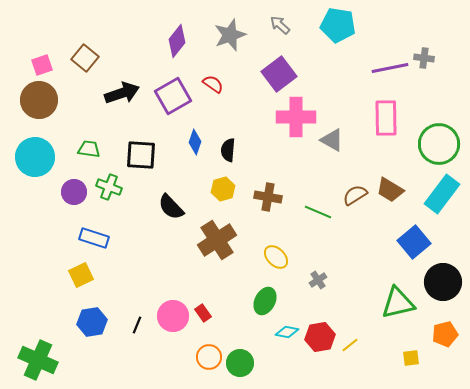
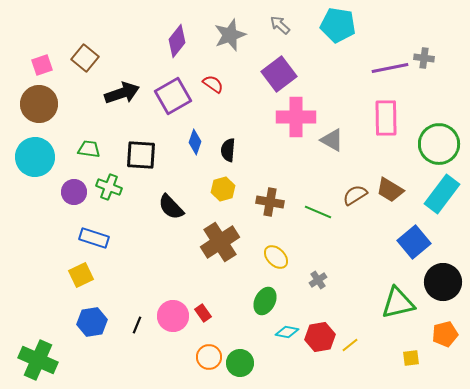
brown circle at (39, 100): moved 4 px down
brown cross at (268, 197): moved 2 px right, 5 px down
brown cross at (217, 240): moved 3 px right, 2 px down
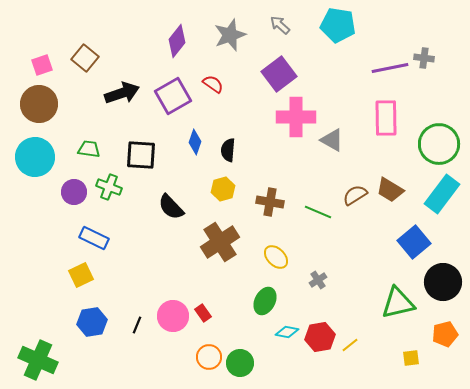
blue rectangle at (94, 238): rotated 8 degrees clockwise
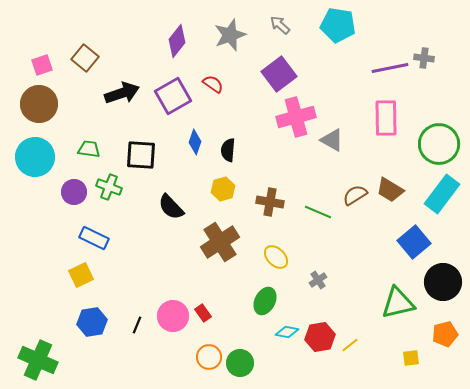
pink cross at (296, 117): rotated 15 degrees counterclockwise
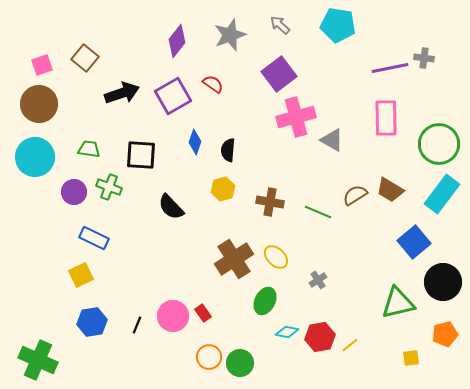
brown cross at (220, 242): moved 14 px right, 17 px down
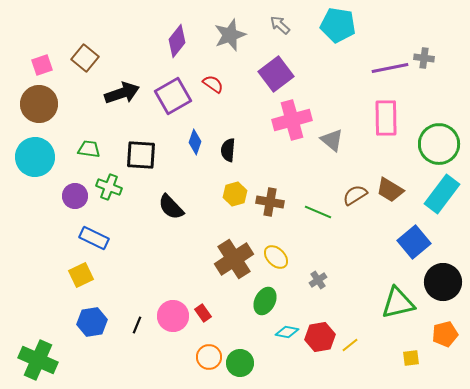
purple square at (279, 74): moved 3 px left
pink cross at (296, 117): moved 4 px left, 3 px down
gray triangle at (332, 140): rotated 10 degrees clockwise
yellow hexagon at (223, 189): moved 12 px right, 5 px down
purple circle at (74, 192): moved 1 px right, 4 px down
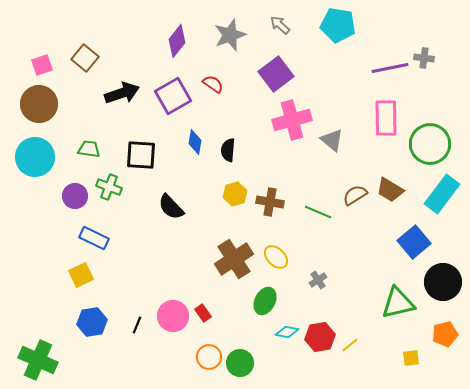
blue diamond at (195, 142): rotated 10 degrees counterclockwise
green circle at (439, 144): moved 9 px left
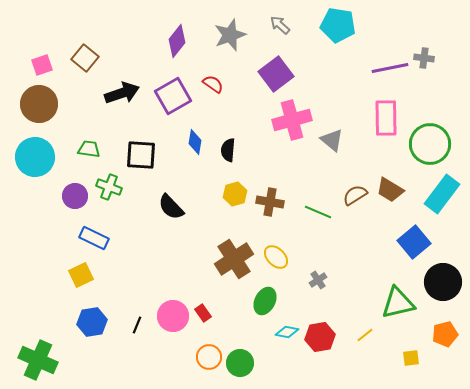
yellow line at (350, 345): moved 15 px right, 10 px up
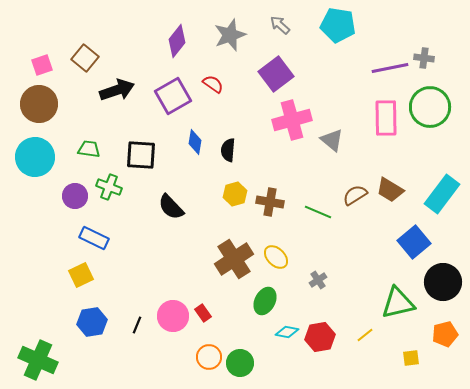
black arrow at (122, 93): moved 5 px left, 3 px up
green circle at (430, 144): moved 37 px up
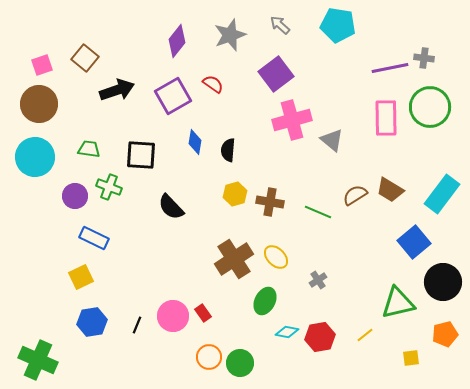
yellow square at (81, 275): moved 2 px down
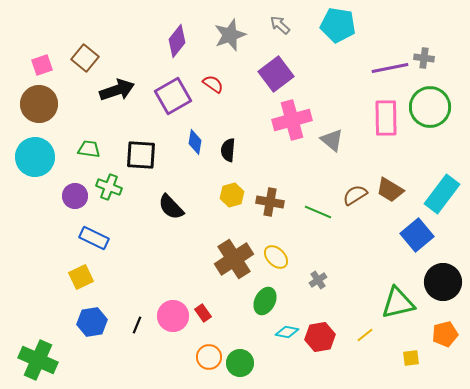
yellow hexagon at (235, 194): moved 3 px left, 1 px down
blue square at (414, 242): moved 3 px right, 7 px up
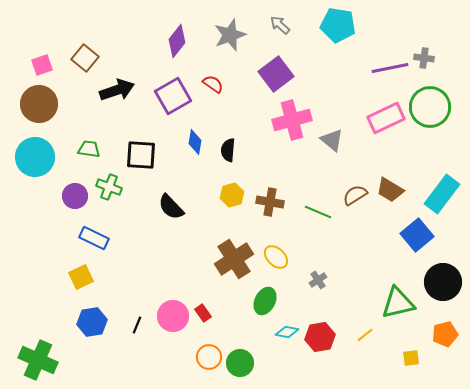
pink rectangle at (386, 118): rotated 66 degrees clockwise
